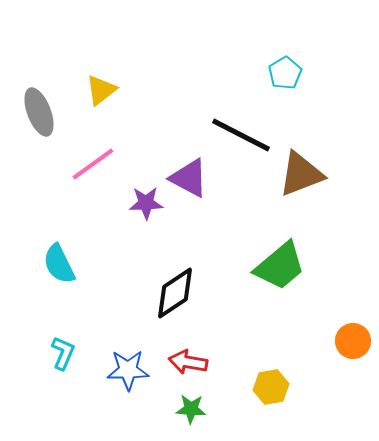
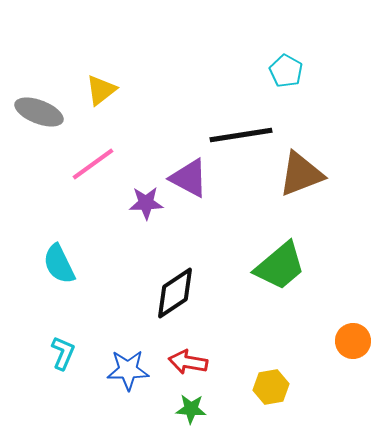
cyan pentagon: moved 1 px right, 2 px up; rotated 12 degrees counterclockwise
gray ellipse: rotated 48 degrees counterclockwise
black line: rotated 36 degrees counterclockwise
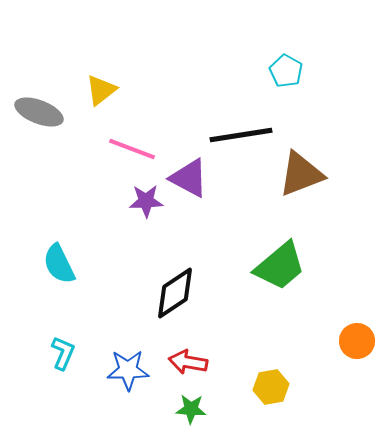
pink line: moved 39 px right, 15 px up; rotated 57 degrees clockwise
purple star: moved 2 px up
orange circle: moved 4 px right
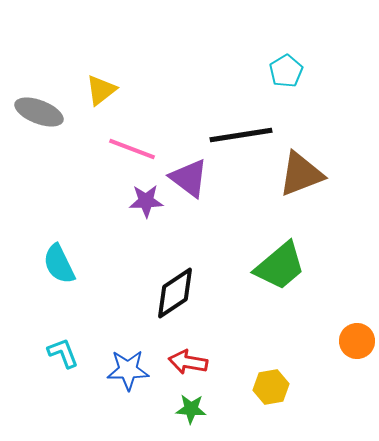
cyan pentagon: rotated 12 degrees clockwise
purple triangle: rotated 9 degrees clockwise
cyan L-shape: rotated 44 degrees counterclockwise
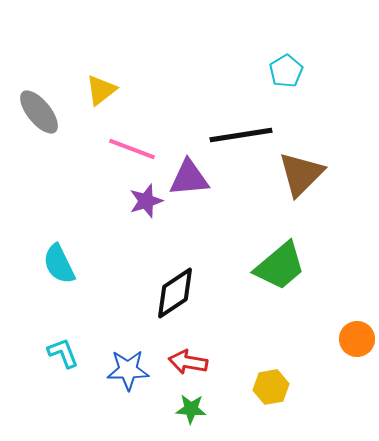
gray ellipse: rotated 30 degrees clockwise
brown triangle: rotated 24 degrees counterclockwise
purple triangle: rotated 42 degrees counterclockwise
purple star: rotated 16 degrees counterclockwise
orange circle: moved 2 px up
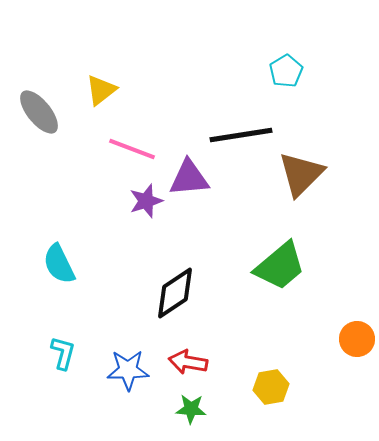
cyan L-shape: rotated 36 degrees clockwise
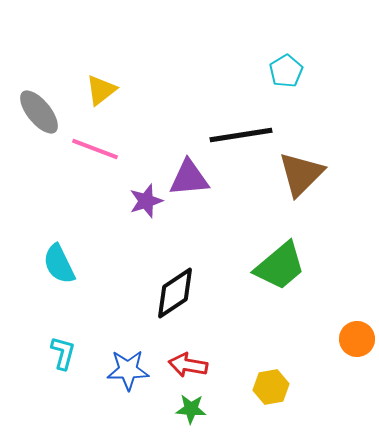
pink line: moved 37 px left
red arrow: moved 3 px down
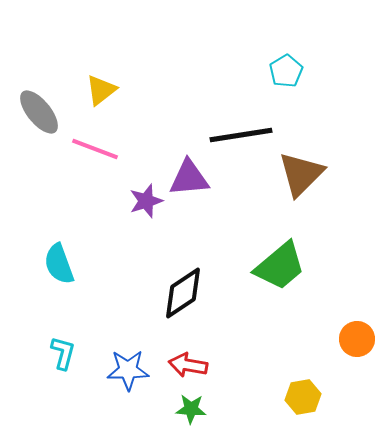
cyan semicircle: rotated 6 degrees clockwise
black diamond: moved 8 px right
yellow hexagon: moved 32 px right, 10 px down
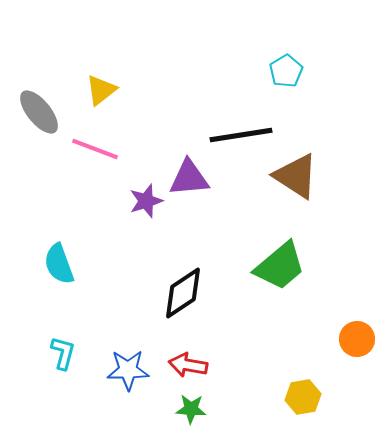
brown triangle: moved 5 px left, 2 px down; rotated 42 degrees counterclockwise
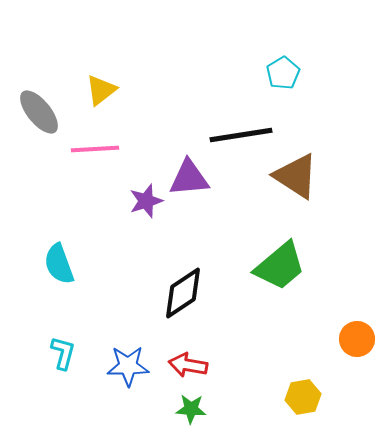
cyan pentagon: moved 3 px left, 2 px down
pink line: rotated 24 degrees counterclockwise
blue star: moved 4 px up
